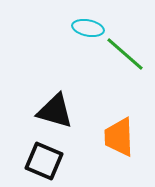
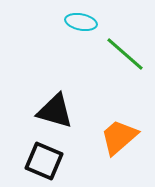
cyan ellipse: moved 7 px left, 6 px up
orange trapezoid: rotated 51 degrees clockwise
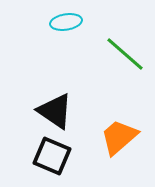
cyan ellipse: moved 15 px left; rotated 20 degrees counterclockwise
black triangle: rotated 18 degrees clockwise
black square: moved 8 px right, 5 px up
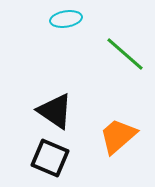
cyan ellipse: moved 3 px up
orange trapezoid: moved 1 px left, 1 px up
black square: moved 2 px left, 2 px down
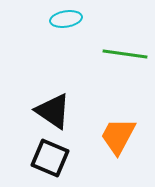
green line: rotated 33 degrees counterclockwise
black triangle: moved 2 px left
orange trapezoid: rotated 21 degrees counterclockwise
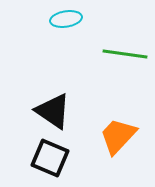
orange trapezoid: rotated 15 degrees clockwise
